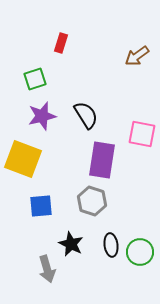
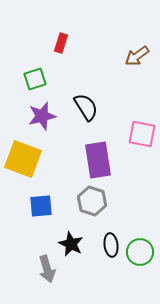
black semicircle: moved 8 px up
purple rectangle: moved 4 px left; rotated 18 degrees counterclockwise
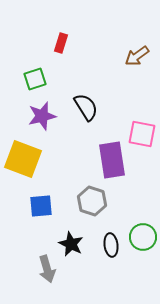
purple rectangle: moved 14 px right
green circle: moved 3 px right, 15 px up
